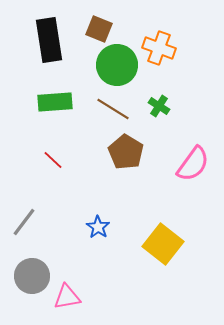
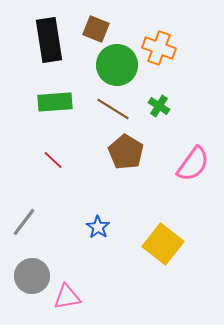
brown square: moved 3 px left
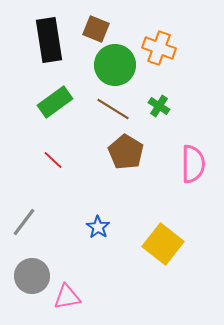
green circle: moved 2 px left
green rectangle: rotated 32 degrees counterclockwise
pink semicircle: rotated 36 degrees counterclockwise
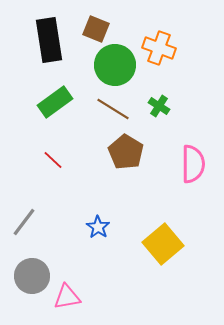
yellow square: rotated 12 degrees clockwise
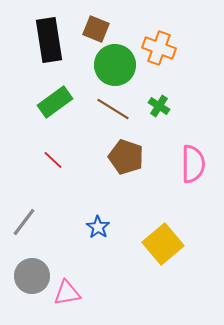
brown pentagon: moved 5 px down; rotated 12 degrees counterclockwise
pink triangle: moved 4 px up
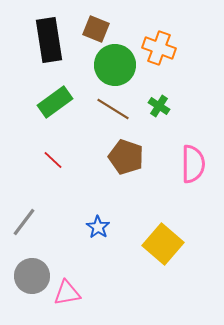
yellow square: rotated 9 degrees counterclockwise
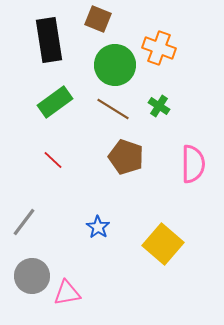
brown square: moved 2 px right, 10 px up
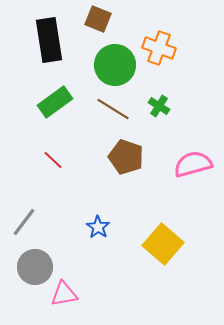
pink semicircle: rotated 105 degrees counterclockwise
gray circle: moved 3 px right, 9 px up
pink triangle: moved 3 px left, 1 px down
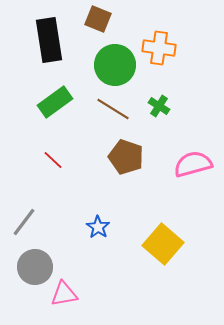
orange cross: rotated 12 degrees counterclockwise
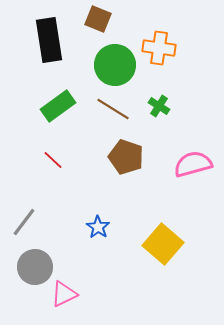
green rectangle: moved 3 px right, 4 px down
pink triangle: rotated 16 degrees counterclockwise
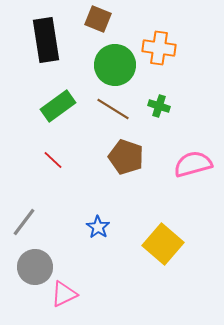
black rectangle: moved 3 px left
green cross: rotated 15 degrees counterclockwise
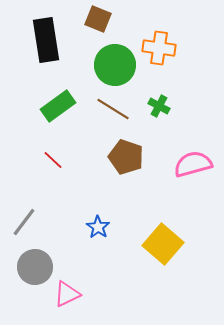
green cross: rotated 10 degrees clockwise
pink triangle: moved 3 px right
